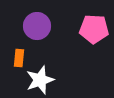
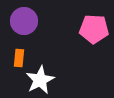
purple circle: moved 13 px left, 5 px up
white star: rotated 8 degrees counterclockwise
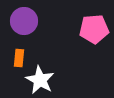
pink pentagon: rotated 8 degrees counterclockwise
white star: rotated 16 degrees counterclockwise
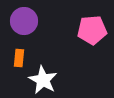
pink pentagon: moved 2 px left, 1 px down
white star: moved 3 px right
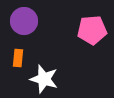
orange rectangle: moved 1 px left
white star: moved 1 px right, 1 px up; rotated 12 degrees counterclockwise
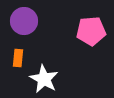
pink pentagon: moved 1 px left, 1 px down
white star: rotated 12 degrees clockwise
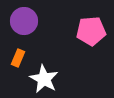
orange rectangle: rotated 18 degrees clockwise
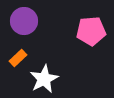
orange rectangle: rotated 24 degrees clockwise
white star: rotated 16 degrees clockwise
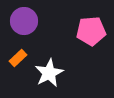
white star: moved 5 px right, 6 px up
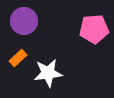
pink pentagon: moved 3 px right, 2 px up
white star: moved 1 px left; rotated 20 degrees clockwise
